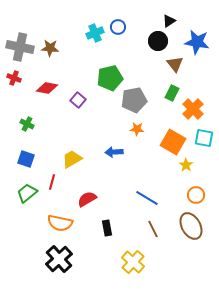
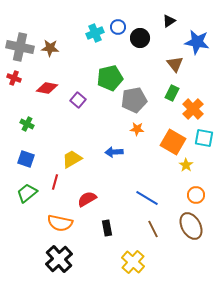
black circle: moved 18 px left, 3 px up
red line: moved 3 px right
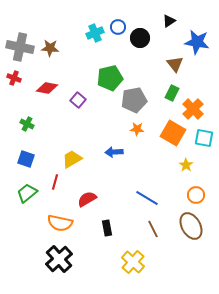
orange square: moved 9 px up
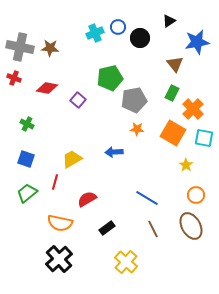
blue star: rotated 20 degrees counterclockwise
black rectangle: rotated 63 degrees clockwise
yellow cross: moved 7 px left
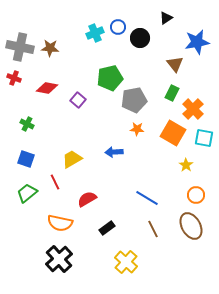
black triangle: moved 3 px left, 3 px up
red line: rotated 42 degrees counterclockwise
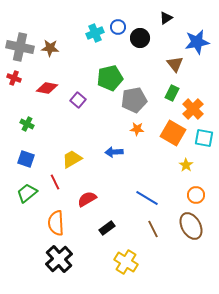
orange semicircle: moved 4 px left; rotated 75 degrees clockwise
yellow cross: rotated 10 degrees counterclockwise
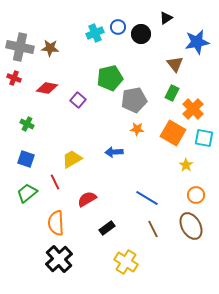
black circle: moved 1 px right, 4 px up
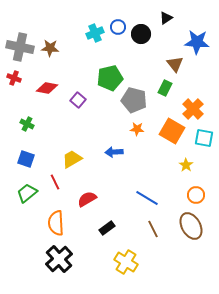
blue star: rotated 15 degrees clockwise
green rectangle: moved 7 px left, 5 px up
gray pentagon: rotated 25 degrees clockwise
orange square: moved 1 px left, 2 px up
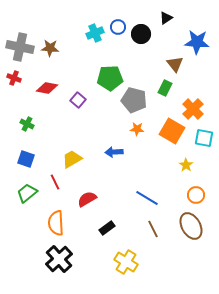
green pentagon: rotated 10 degrees clockwise
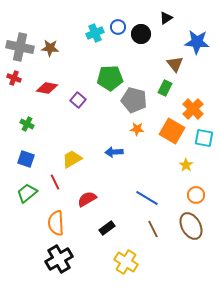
black cross: rotated 12 degrees clockwise
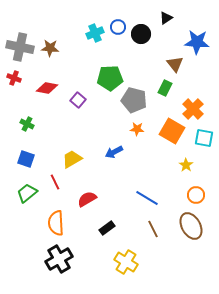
blue arrow: rotated 24 degrees counterclockwise
